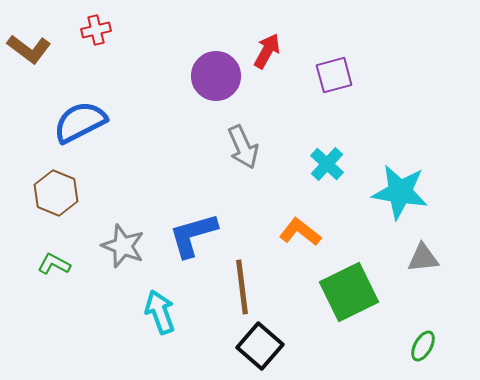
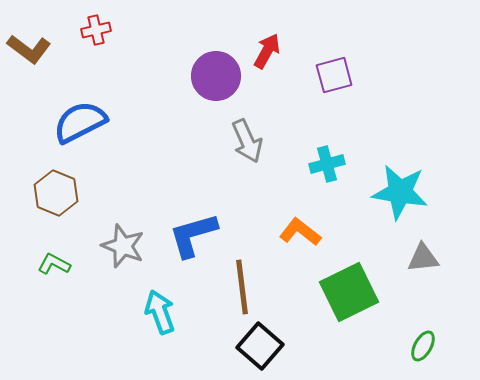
gray arrow: moved 4 px right, 6 px up
cyan cross: rotated 32 degrees clockwise
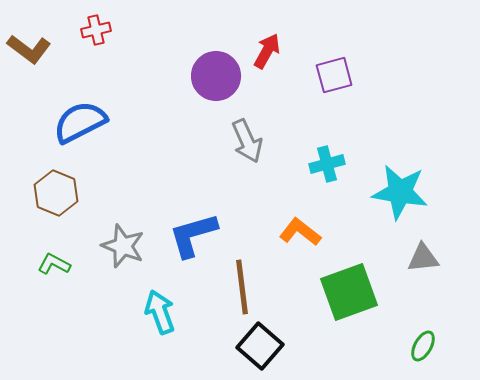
green square: rotated 6 degrees clockwise
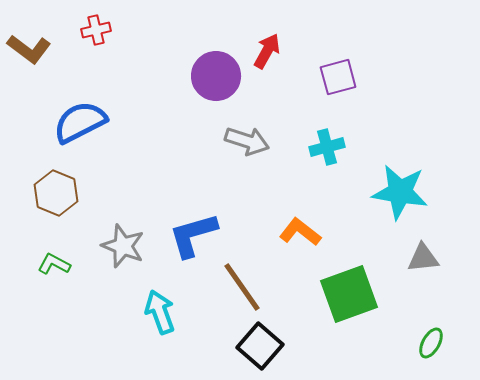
purple square: moved 4 px right, 2 px down
gray arrow: rotated 48 degrees counterclockwise
cyan cross: moved 17 px up
brown line: rotated 28 degrees counterclockwise
green square: moved 2 px down
green ellipse: moved 8 px right, 3 px up
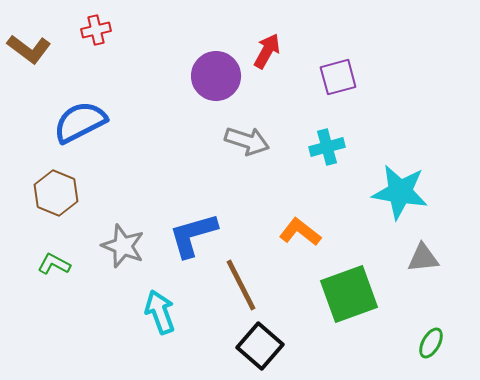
brown line: moved 1 px left, 2 px up; rotated 8 degrees clockwise
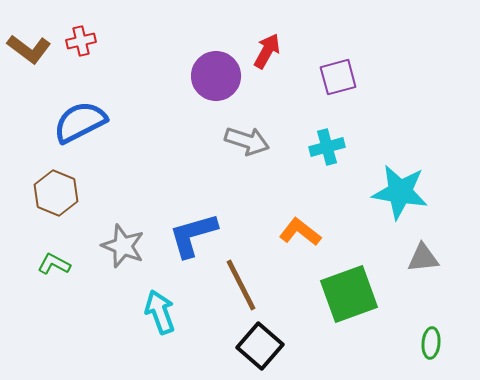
red cross: moved 15 px left, 11 px down
green ellipse: rotated 24 degrees counterclockwise
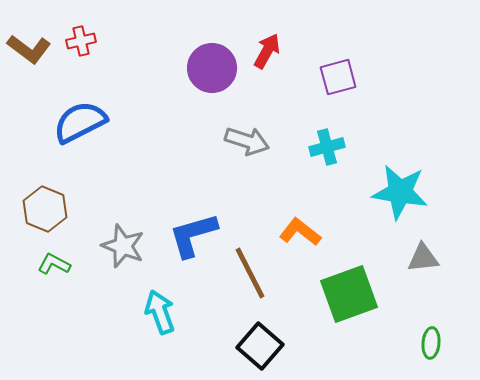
purple circle: moved 4 px left, 8 px up
brown hexagon: moved 11 px left, 16 px down
brown line: moved 9 px right, 12 px up
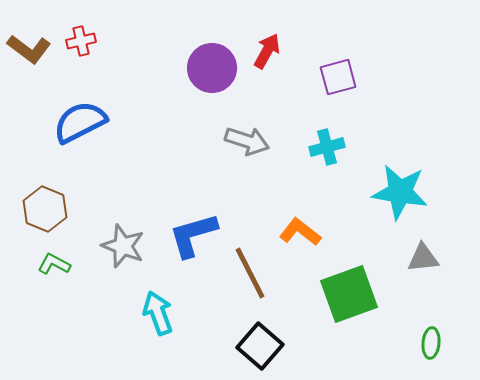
cyan arrow: moved 2 px left, 1 px down
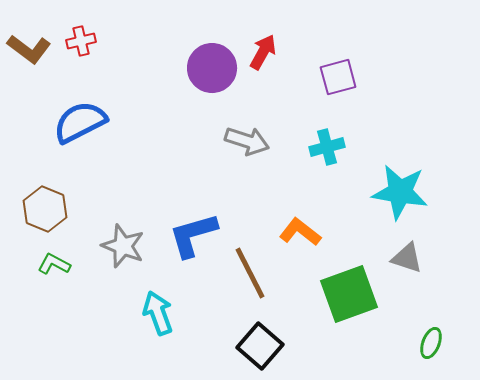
red arrow: moved 4 px left, 1 px down
gray triangle: moved 16 px left; rotated 24 degrees clockwise
green ellipse: rotated 16 degrees clockwise
